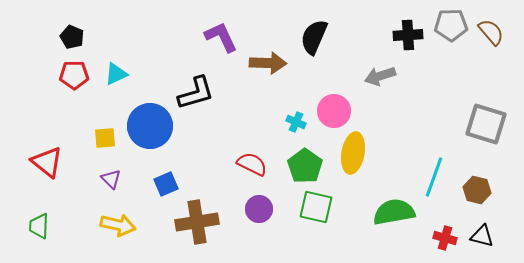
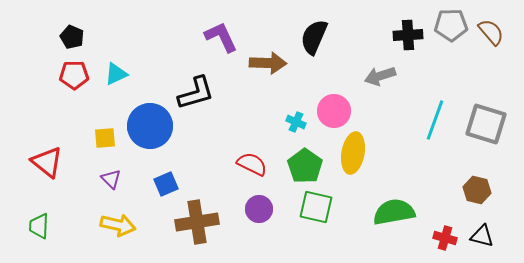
cyan line: moved 1 px right, 57 px up
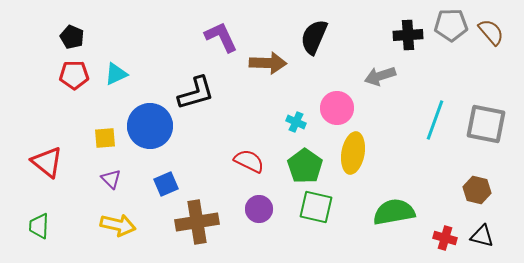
pink circle: moved 3 px right, 3 px up
gray square: rotated 6 degrees counterclockwise
red semicircle: moved 3 px left, 3 px up
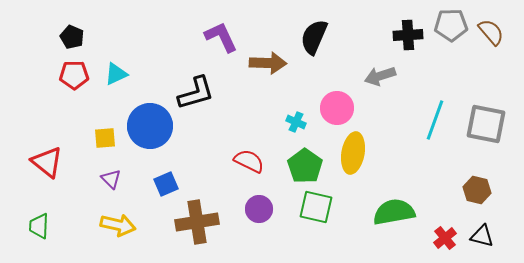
red cross: rotated 35 degrees clockwise
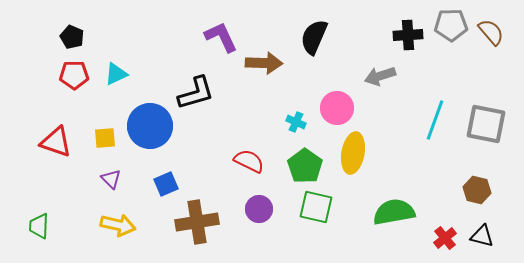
brown arrow: moved 4 px left
red triangle: moved 9 px right, 20 px up; rotated 20 degrees counterclockwise
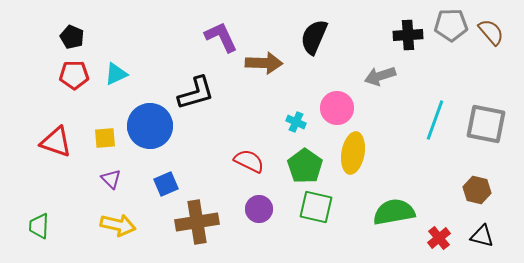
red cross: moved 6 px left
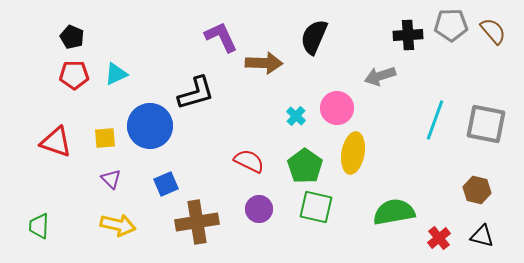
brown semicircle: moved 2 px right, 1 px up
cyan cross: moved 6 px up; rotated 18 degrees clockwise
